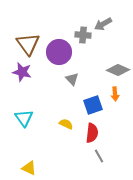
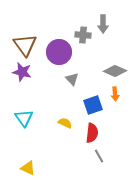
gray arrow: rotated 60 degrees counterclockwise
brown triangle: moved 3 px left, 1 px down
gray diamond: moved 3 px left, 1 px down
yellow semicircle: moved 1 px left, 1 px up
yellow triangle: moved 1 px left
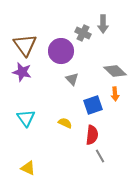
gray cross: moved 2 px up; rotated 21 degrees clockwise
purple circle: moved 2 px right, 1 px up
gray diamond: rotated 20 degrees clockwise
cyan triangle: moved 2 px right
red semicircle: moved 2 px down
gray line: moved 1 px right
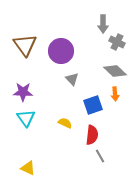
gray cross: moved 34 px right, 9 px down
purple star: moved 1 px right, 20 px down; rotated 12 degrees counterclockwise
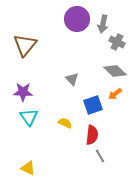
gray arrow: rotated 12 degrees clockwise
brown triangle: rotated 15 degrees clockwise
purple circle: moved 16 px right, 32 px up
orange arrow: rotated 56 degrees clockwise
cyan triangle: moved 3 px right, 1 px up
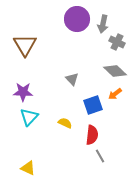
brown triangle: rotated 10 degrees counterclockwise
cyan triangle: rotated 18 degrees clockwise
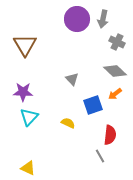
gray arrow: moved 5 px up
yellow semicircle: moved 3 px right
red semicircle: moved 18 px right
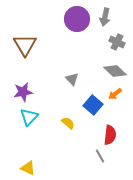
gray arrow: moved 2 px right, 2 px up
purple star: rotated 12 degrees counterclockwise
blue square: rotated 30 degrees counterclockwise
yellow semicircle: rotated 16 degrees clockwise
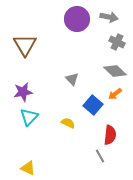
gray arrow: moved 4 px right; rotated 90 degrees counterclockwise
yellow semicircle: rotated 16 degrees counterclockwise
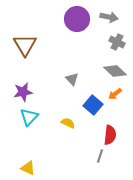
gray line: rotated 48 degrees clockwise
